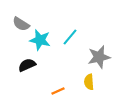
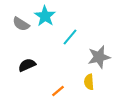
cyan star: moved 5 px right, 24 px up; rotated 20 degrees clockwise
orange line: rotated 16 degrees counterclockwise
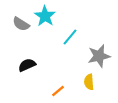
gray star: moved 1 px up
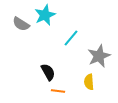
cyan star: moved 1 px up; rotated 15 degrees clockwise
cyan line: moved 1 px right, 1 px down
gray star: rotated 10 degrees counterclockwise
black semicircle: moved 21 px right, 7 px down; rotated 84 degrees clockwise
orange line: rotated 48 degrees clockwise
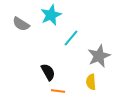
cyan star: moved 6 px right
yellow semicircle: moved 2 px right
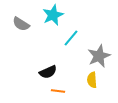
cyan star: moved 2 px right
black semicircle: rotated 96 degrees clockwise
yellow semicircle: moved 1 px right, 2 px up
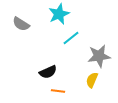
cyan star: moved 6 px right, 1 px up
cyan line: rotated 12 degrees clockwise
gray star: rotated 15 degrees clockwise
yellow semicircle: rotated 28 degrees clockwise
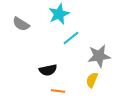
black semicircle: moved 2 px up; rotated 12 degrees clockwise
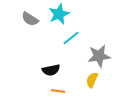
gray semicircle: moved 9 px right, 5 px up
black semicircle: moved 3 px right
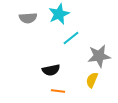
gray semicircle: moved 2 px left, 1 px up; rotated 36 degrees counterclockwise
